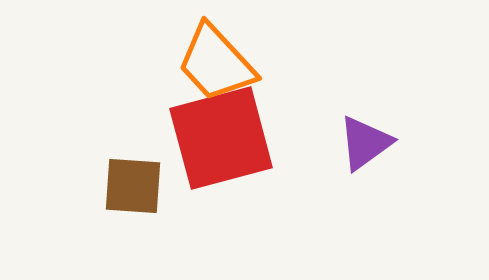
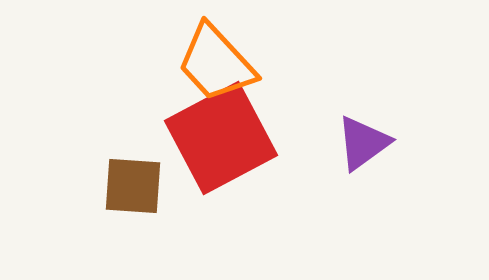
red square: rotated 13 degrees counterclockwise
purple triangle: moved 2 px left
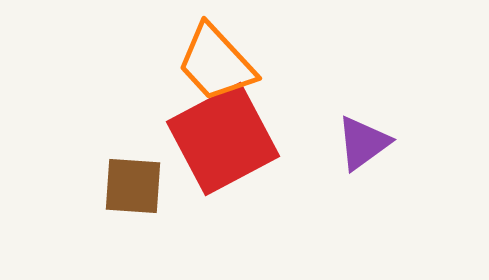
red square: moved 2 px right, 1 px down
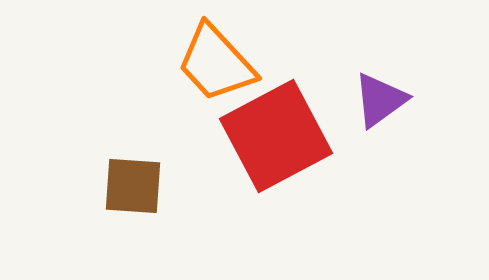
red square: moved 53 px right, 3 px up
purple triangle: moved 17 px right, 43 px up
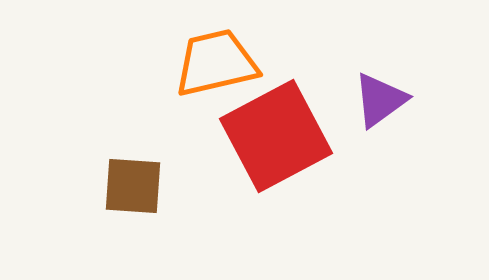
orange trapezoid: rotated 120 degrees clockwise
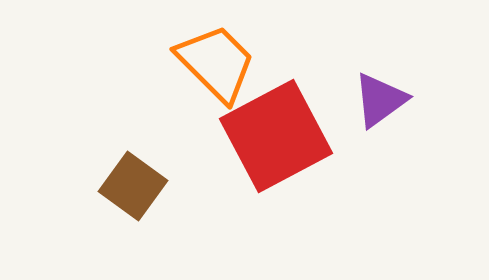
orange trapezoid: rotated 58 degrees clockwise
brown square: rotated 32 degrees clockwise
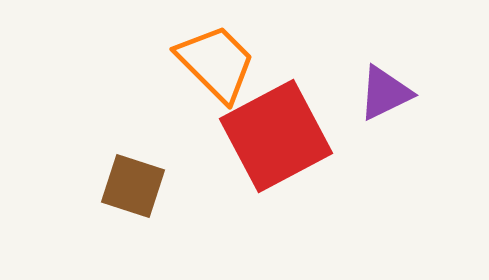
purple triangle: moved 5 px right, 7 px up; rotated 10 degrees clockwise
brown square: rotated 18 degrees counterclockwise
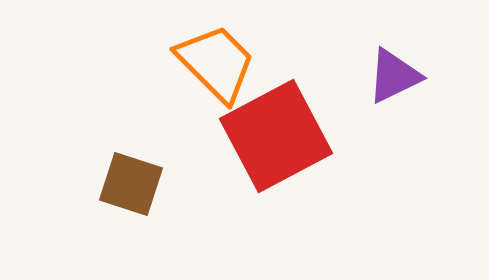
purple triangle: moved 9 px right, 17 px up
brown square: moved 2 px left, 2 px up
